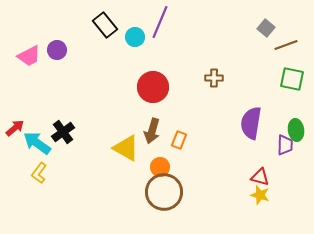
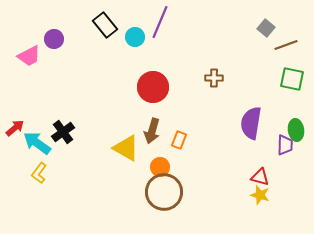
purple circle: moved 3 px left, 11 px up
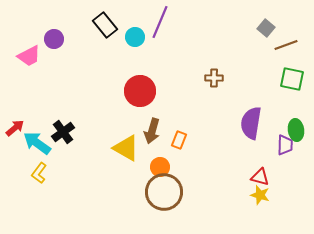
red circle: moved 13 px left, 4 px down
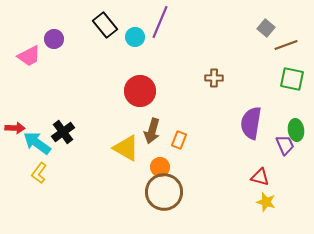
red arrow: rotated 42 degrees clockwise
purple trapezoid: rotated 25 degrees counterclockwise
yellow star: moved 6 px right, 7 px down
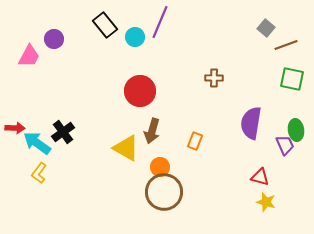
pink trapezoid: rotated 35 degrees counterclockwise
orange rectangle: moved 16 px right, 1 px down
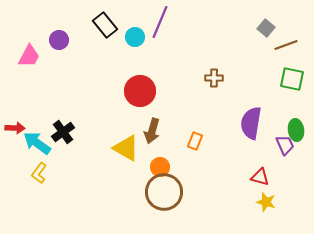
purple circle: moved 5 px right, 1 px down
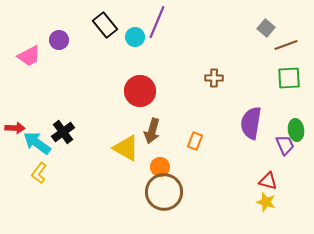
purple line: moved 3 px left
pink trapezoid: rotated 35 degrees clockwise
green square: moved 3 px left, 1 px up; rotated 15 degrees counterclockwise
red triangle: moved 8 px right, 4 px down
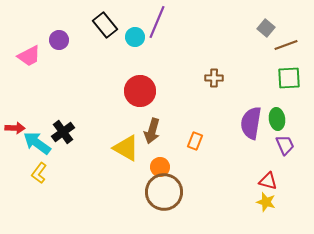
green ellipse: moved 19 px left, 11 px up
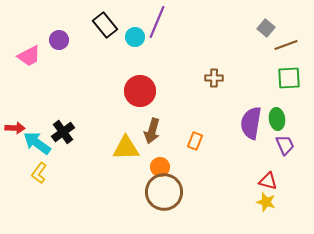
yellow triangle: rotated 32 degrees counterclockwise
